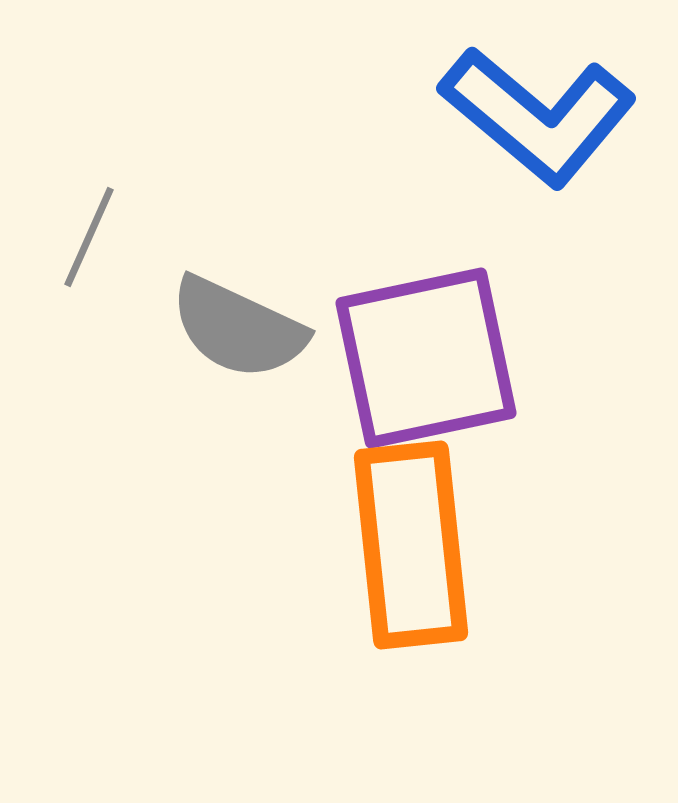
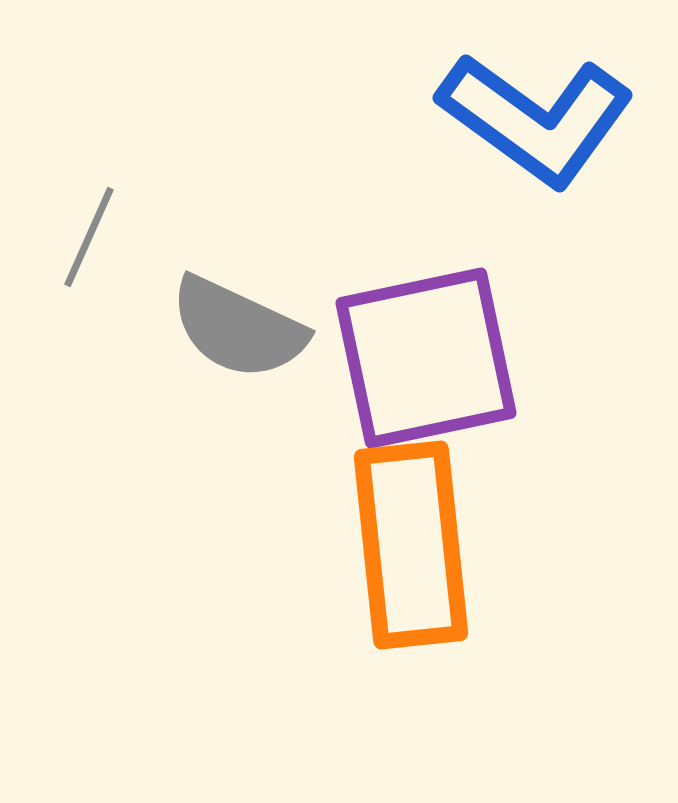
blue L-shape: moved 2 px left, 3 px down; rotated 4 degrees counterclockwise
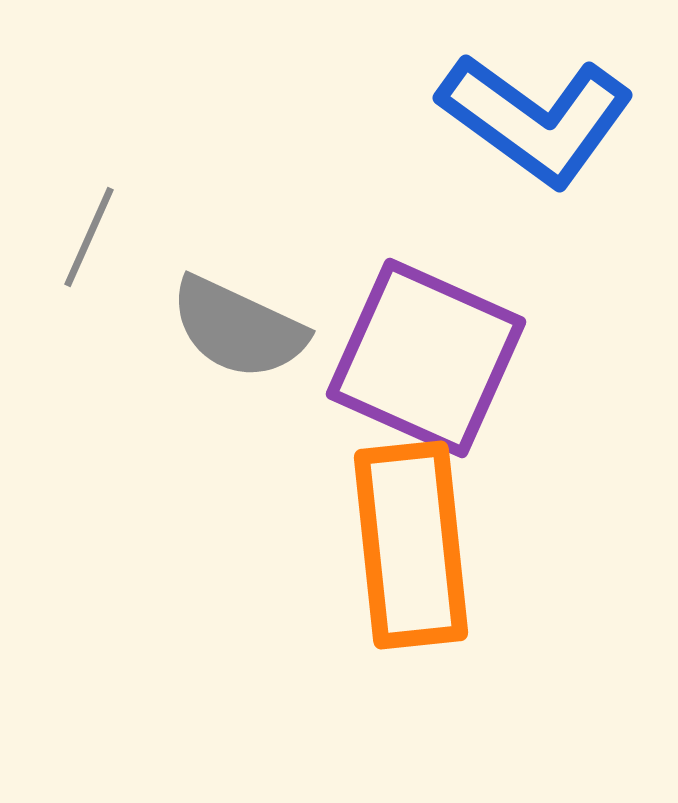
purple square: rotated 36 degrees clockwise
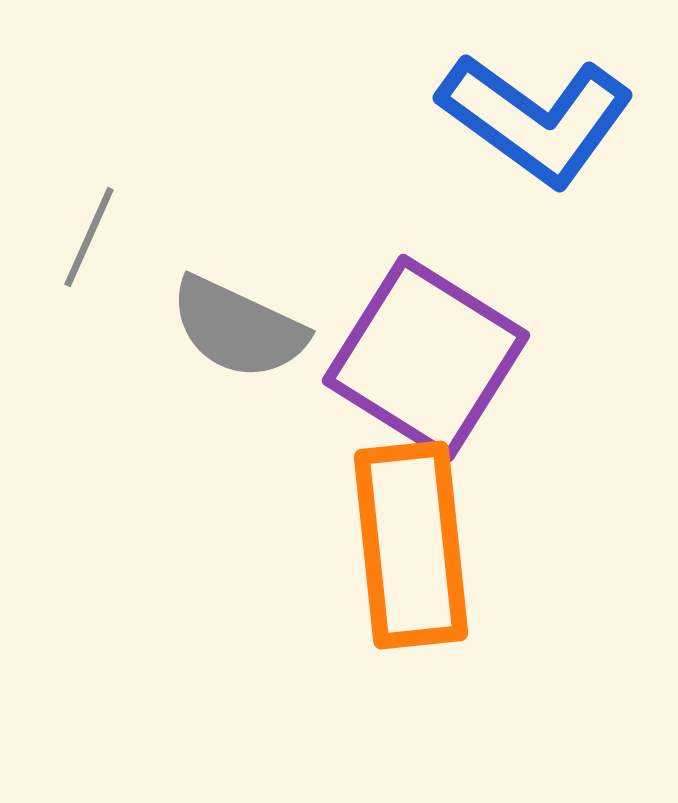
purple square: rotated 8 degrees clockwise
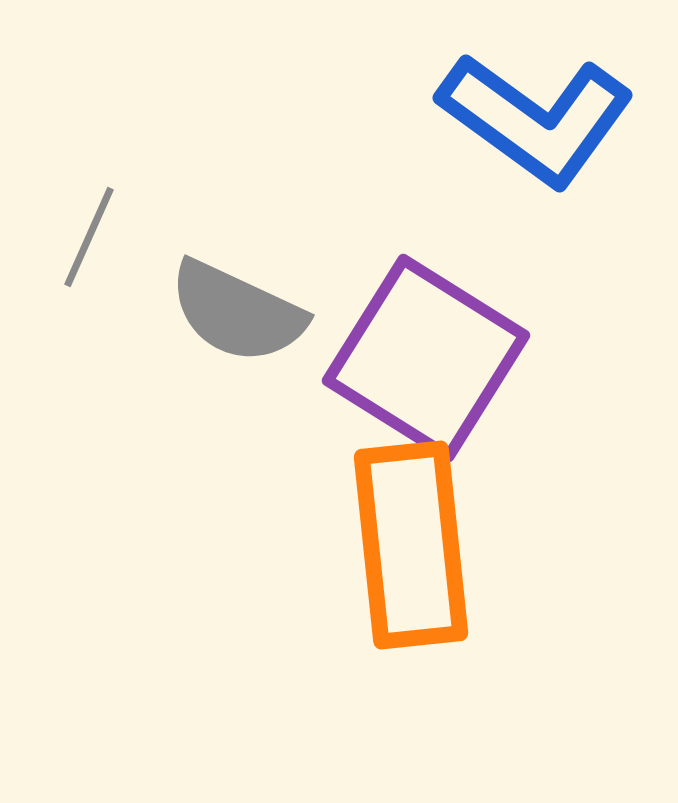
gray semicircle: moved 1 px left, 16 px up
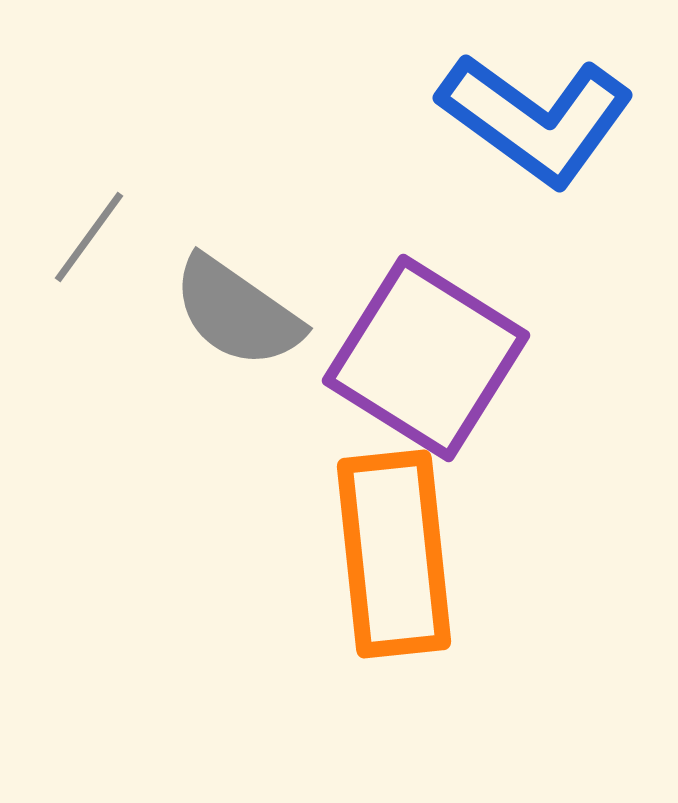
gray line: rotated 12 degrees clockwise
gray semicircle: rotated 10 degrees clockwise
orange rectangle: moved 17 px left, 9 px down
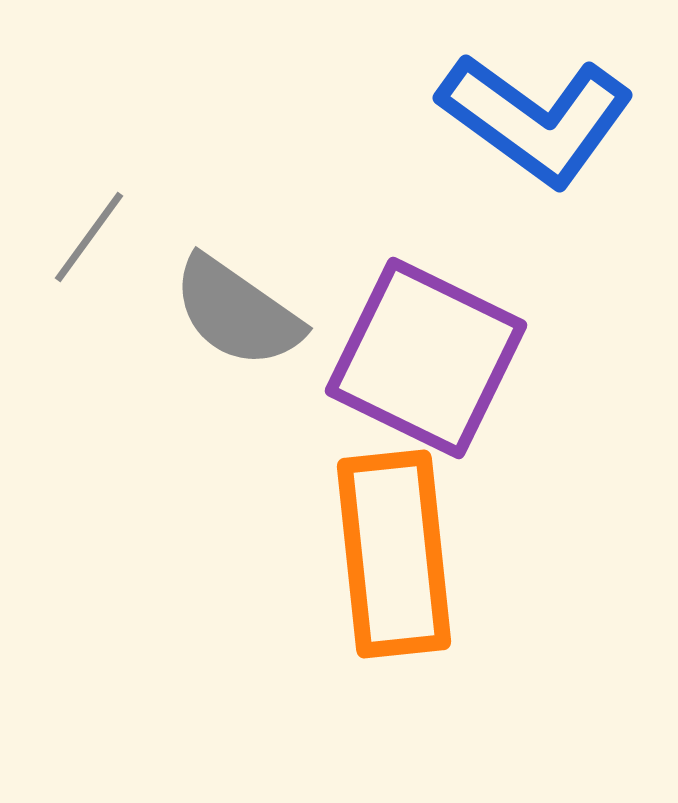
purple square: rotated 6 degrees counterclockwise
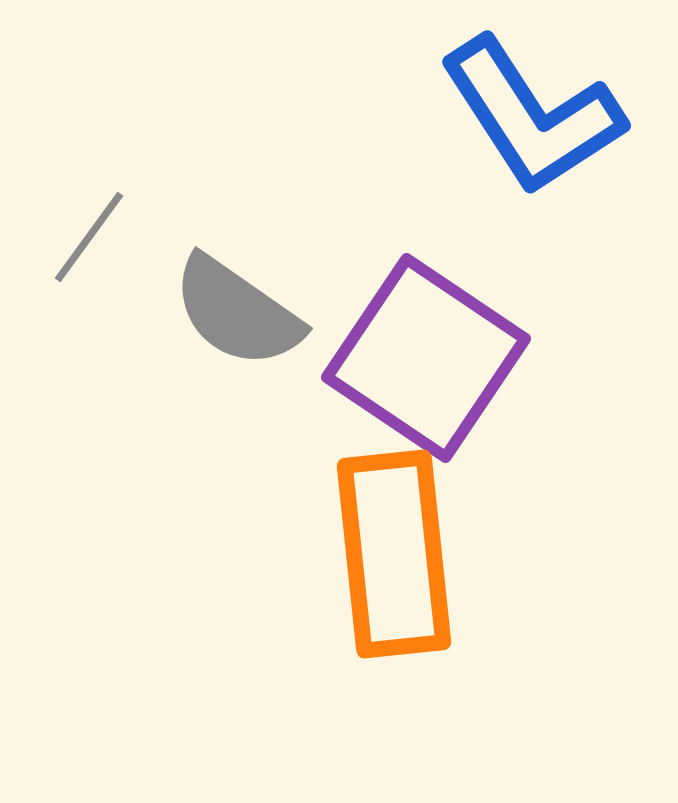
blue L-shape: moved 4 px left, 3 px up; rotated 21 degrees clockwise
purple square: rotated 8 degrees clockwise
